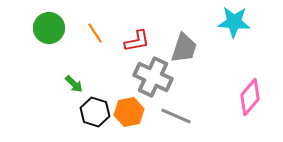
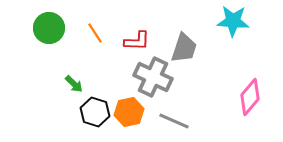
cyan star: moved 1 px left, 1 px up
red L-shape: rotated 12 degrees clockwise
gray line: moved 2 px left, 5 px down
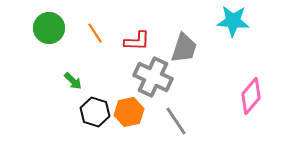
green arrow: moved 1 px left, 3 px up
pink diamond: moved 1 px right, 1 px up
gray line: moved 2 px right; rotated 32 degrees clockwise
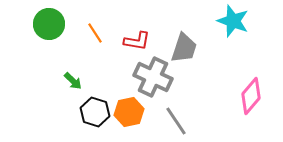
cyan star: rotated 16 degrees clockwise
green circle: moved 4 px up
red L-shape: rotated 8 degrees clockwise
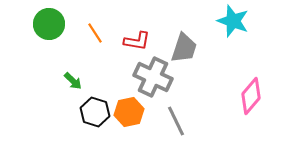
gray line: rotated 8 degrees clockwise
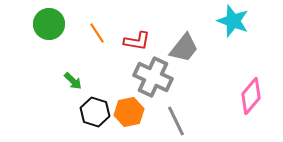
orange line: moved 2 px right
gray trapezoid: rotated 20 degrees clockwise
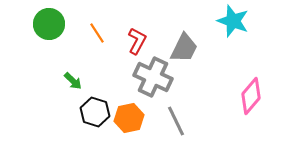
red L-shape: rotated 72 degrees counterclockwise
gray trapezoid: rotated 12 degrees counterclockwise
orange hexagon: moved 6 px down
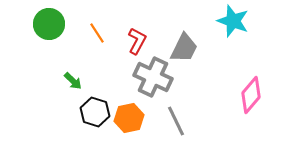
pink diamond: moved 1 px up
